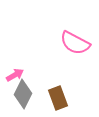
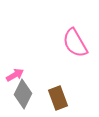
pink semicircle: rotated 32 degrees clockwise
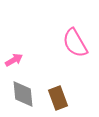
pink arrow: moved 1 px left, 15 px up
gray diamond: rotated 32 degrees counterclockwise
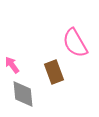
pink arrow: moved 2 px left, 5 px down; rotated 96 degrees counterclockwise
brown rectangle: moved 4 px left, 26 px up
